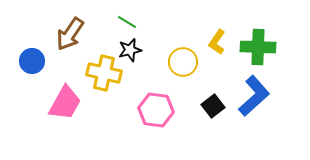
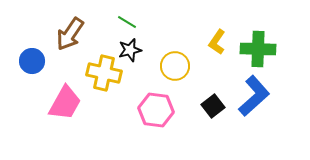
green cross: moved 2 px down
yellow circle: moved 8 px left, 4 px down
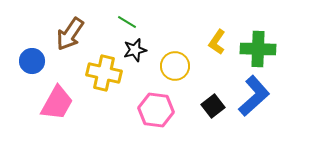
black star: moved 5 px right
pink trapezoid: moved 8 px left
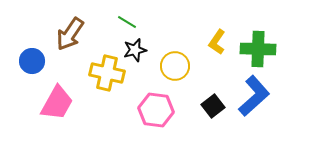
yellow cross: moved 3 px right
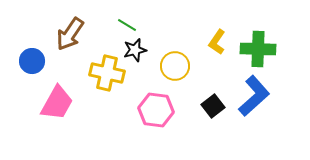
green line: moved 3 px down
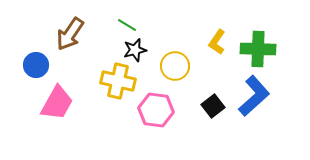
blue circle: moved 4 px right, 4 px down
yellow cross: moved 11 px right, 8 px down
